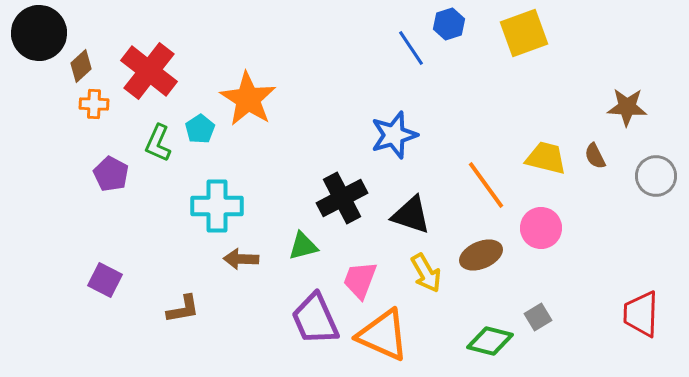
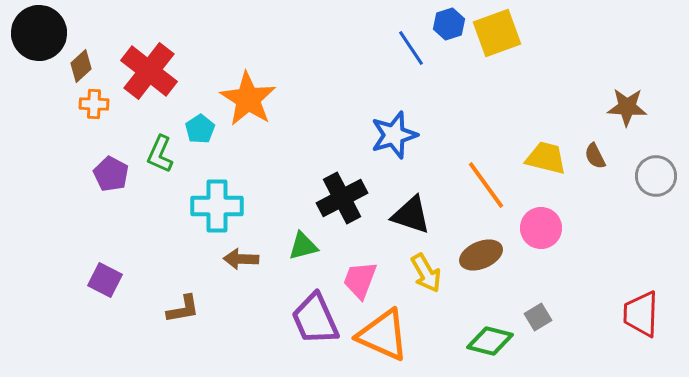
yellow square: moved 27 px left
green L-shape: moved 2 px right, 11 px down
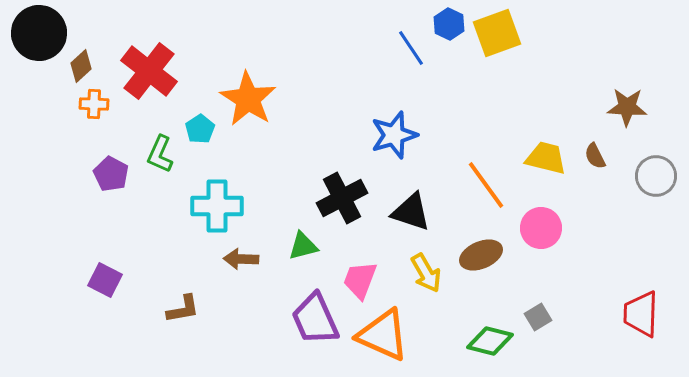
blue hexagon: rotated 16 degrees counterclockwise
black triangle: moved 3 px up
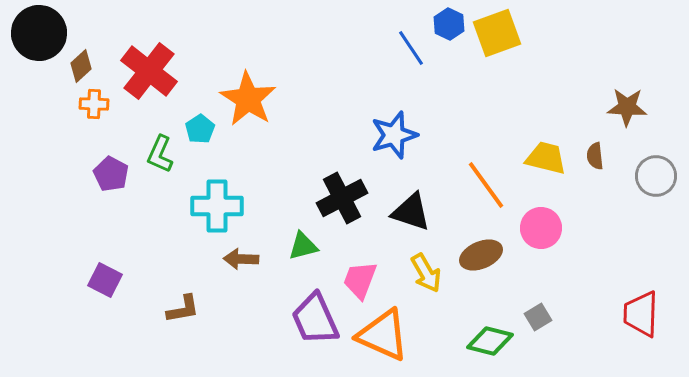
brown semicircle: rotated 20 degrees clockwise
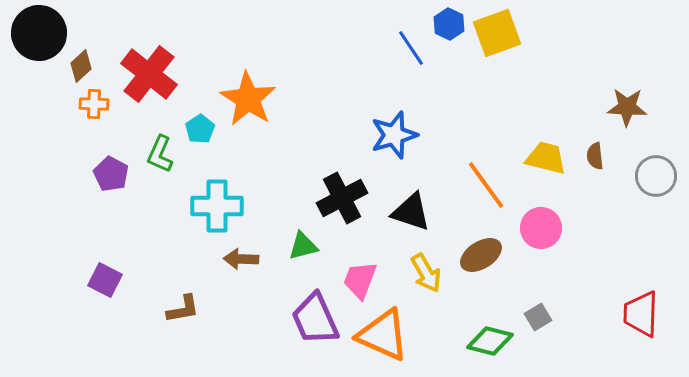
red cross: moved 3 px down
brown ellipse: rotated 9 degrees counterclockwise
